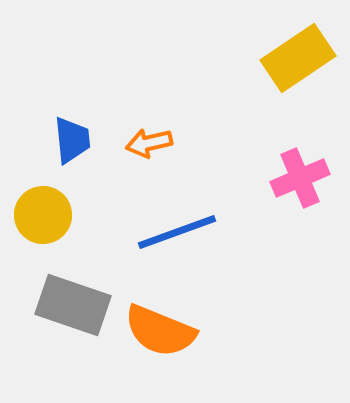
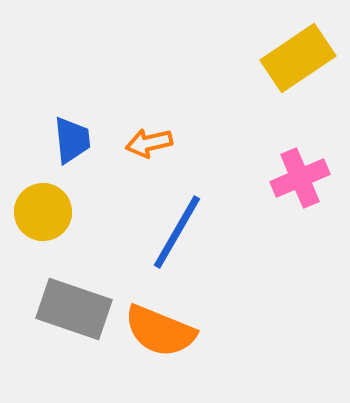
yellow circle: moved 3 px up
blue line: rotated 40 degrees counterclockwise
gray rectangle: moved 1 px right, 4 px down
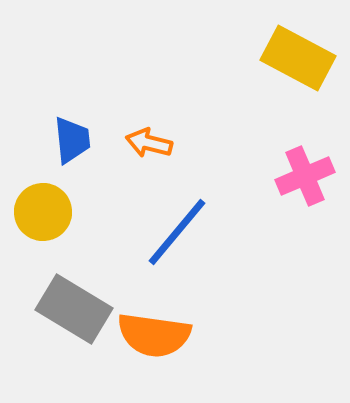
yellow rectangle: rotated 62 degrees clockwise
orange arrow: rotated 27 degrees clockwise
pink cross: moved 5 px right, 2 px up
blue line: rotated 10 degrees clockwise
gray rectangle: rotated 12 degrees clockwise
orange semicircle: moved 6 px left, 4 px down; rotated 14 degrees counterclockwise
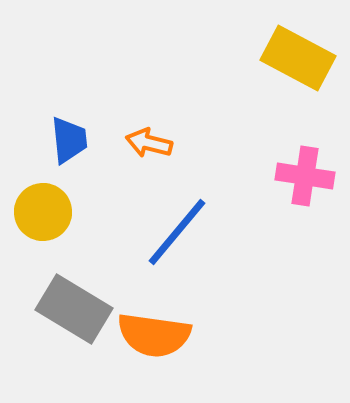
blue trapezoid: moved 3 px left
pink cross: rotated 32 degrees clockwise
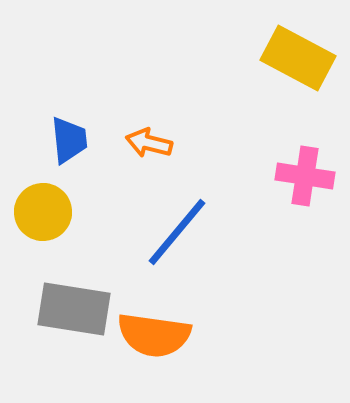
gray rectangle: rotated 22 degrees counterclockwise
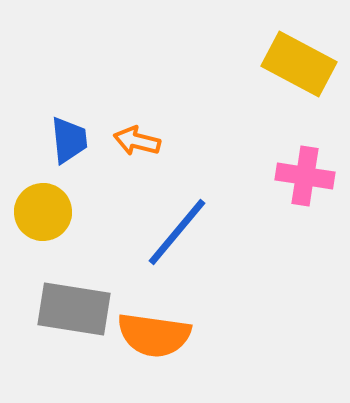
yellow rectangle: moved 1 px right, 6 px down
orange arrow: moved 12 px left, 2 px up
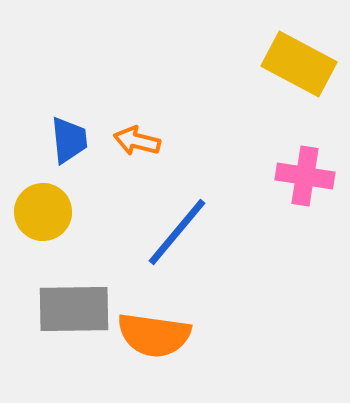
gray rectangle: rotated 10 degrees counterclockwise
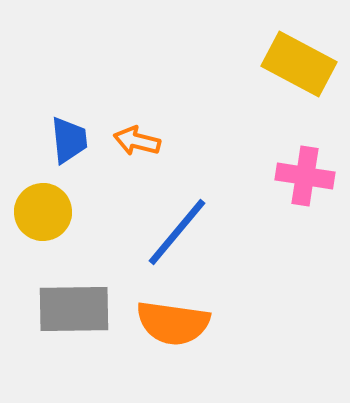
orange semicircle: moved 19 px right, 12 px up
